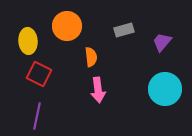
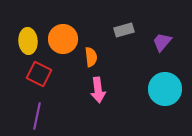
orange circle: moved 4 px left, 13 px down
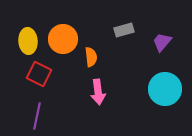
pink arrow: moved 2 px down
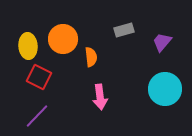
yellow ellipse: moved 5 px down
red square: moved 3 px down
pink arrow: moved 2 px right, 5 px down
purple line: rotated 32 degrees clockwise
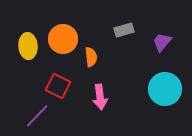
red square: moved 19 px right, 9 px down
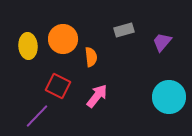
cyan circle: moved 4 px right, 8 px down
pink arrow: moved 3 px left, 1 px up; rotated 135 degrees counterclockwise
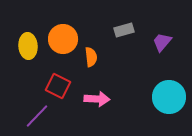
pink arrow: moved 3 px down; rotated 55 degrees clockwise
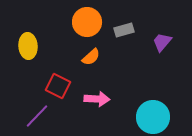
orange circle: moved 24 px right, 17 px up
orange semicircle: rotated 54 degrees clockwise
cyan circle: moved 16 px left, 20 px down
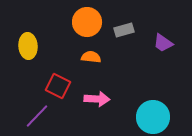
purple trapezoid: moved 1 px right, 1 px down; rotated 95 degrees counterclockwise
orange semicircle: rotated 132 degrees counterclockwise
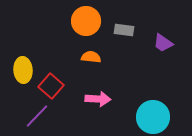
orange circle: moved 1 px left, 1 px up
gray rectangle: rotated 24 degrees clockwise
yellow ellipse: moved 5 px left, 24 px down
red square: moved 7 px left; rotated 15 degrees clockwise
pink arrow: moved 1 px right
